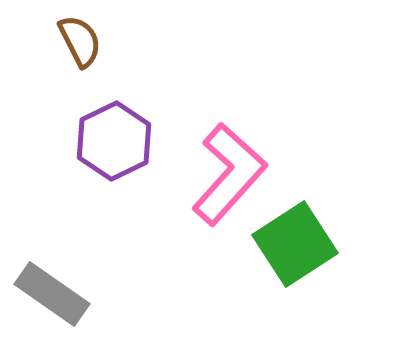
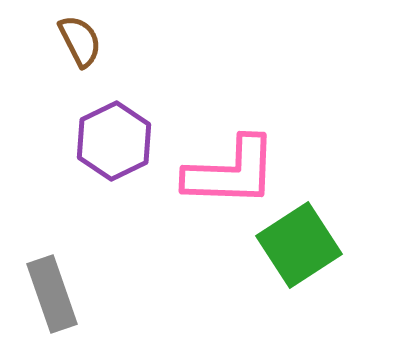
pink L-shape: moved 2 px right, 2 px up; rotated 50 degrees clockwise
green square: moved 4 px right, 1 px down
gray rectangle: rotated 36 degrees clockwise
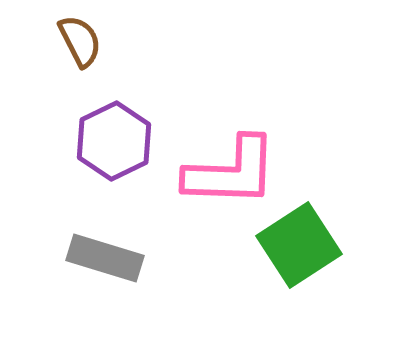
gray rectangle: moved 53 px right, 36 px up; rotated 54 degrees counterclockwise
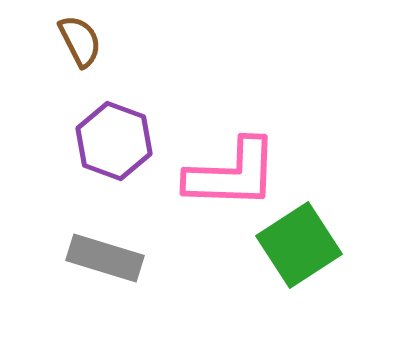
purple hexagon: rotated 14 degrees counterclockwise
pink L-shape: moved 1 px right, 2 px down
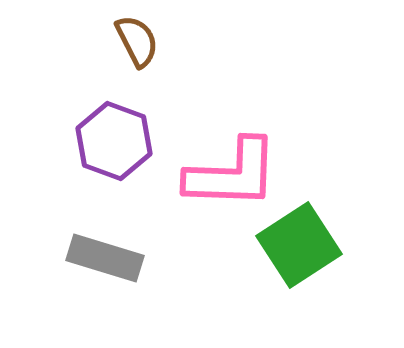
brown semicircle: moved 57 px right
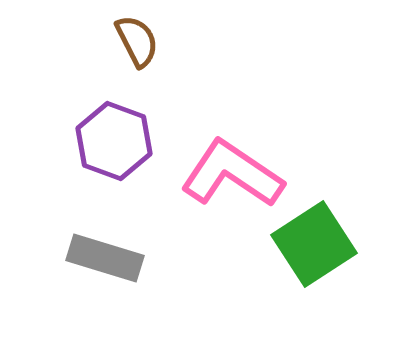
pink L-shape: rotated 148 degrees counterclockwise
green square: moved 15 px right, 1 px up
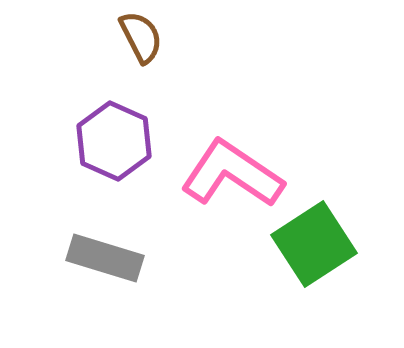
brown semicircle: moved 4 px right, 4 px up
purple hexagon: rotated 4 degrees clockwise
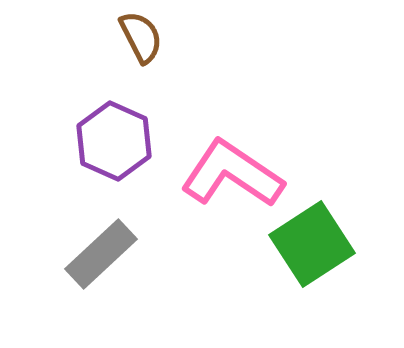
green square: moved 2 px left
gray rectangle: moved 4 px left, 4 px up; rotated 60 degrees counterclockwise
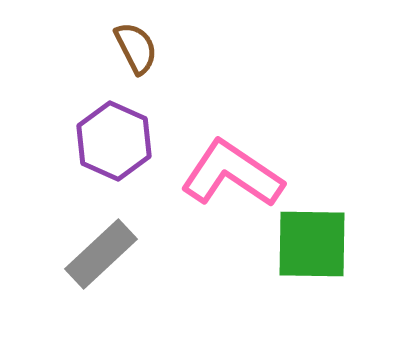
brown semicircle: moved 5 px left, 11 px down
green square: rotated 34 degrees clockwise
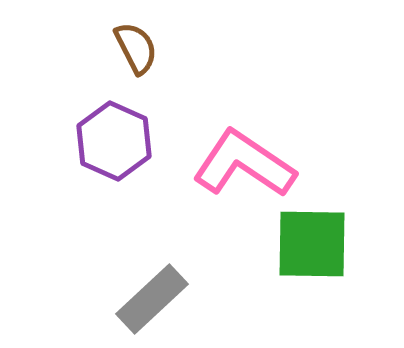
pink L-shape: moved 12 px right, 10 px up
gray rectangle: moved 51 px right, 45 px down
